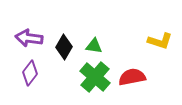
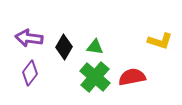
green triangle: moved 1 px right, 1 px down
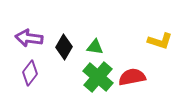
green cross: moved 3 px right
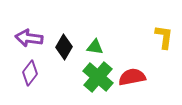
yellow L-shape: moved 4 px right, 4 px up; rotated 100 degrees counterclockwise
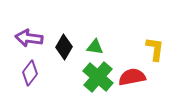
yellow L-shape: moved 9 px left, 12 px down
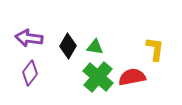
black diamond: moved 4 px right, 1 px up
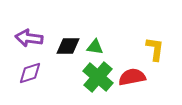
black diamond: rotated 60 degrees clockwise
purple diamond: rotated 35 degrees clockwise
